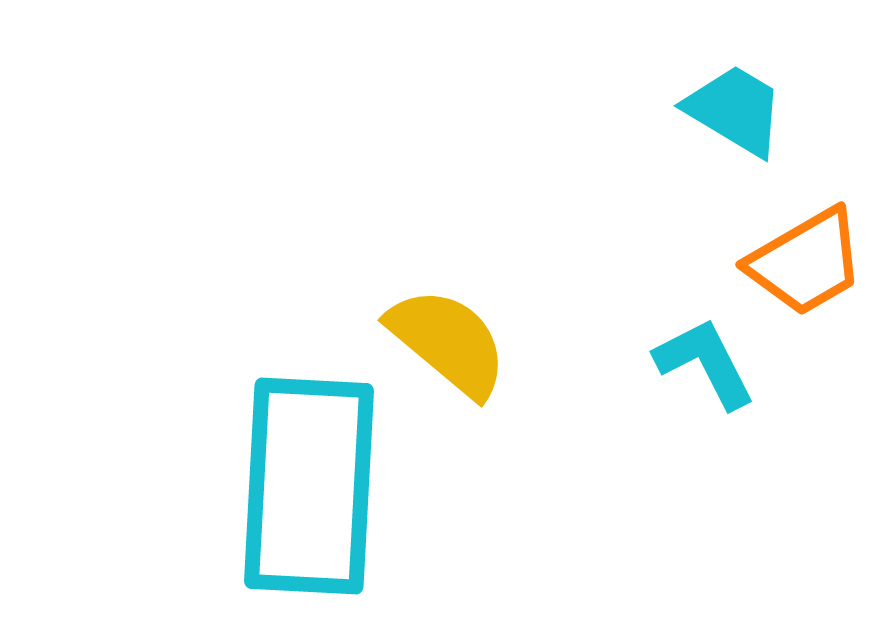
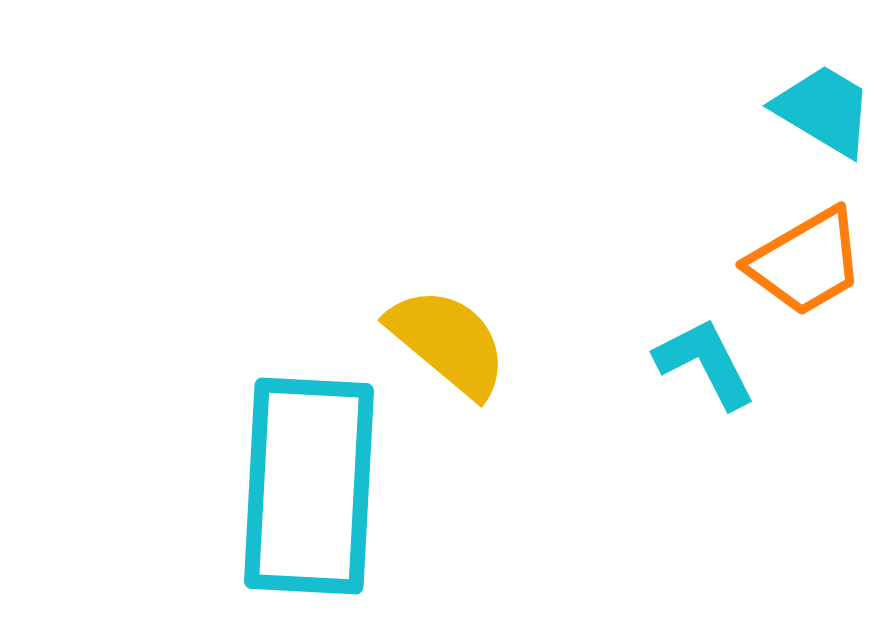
cyan trapezoid: moved 89 px right
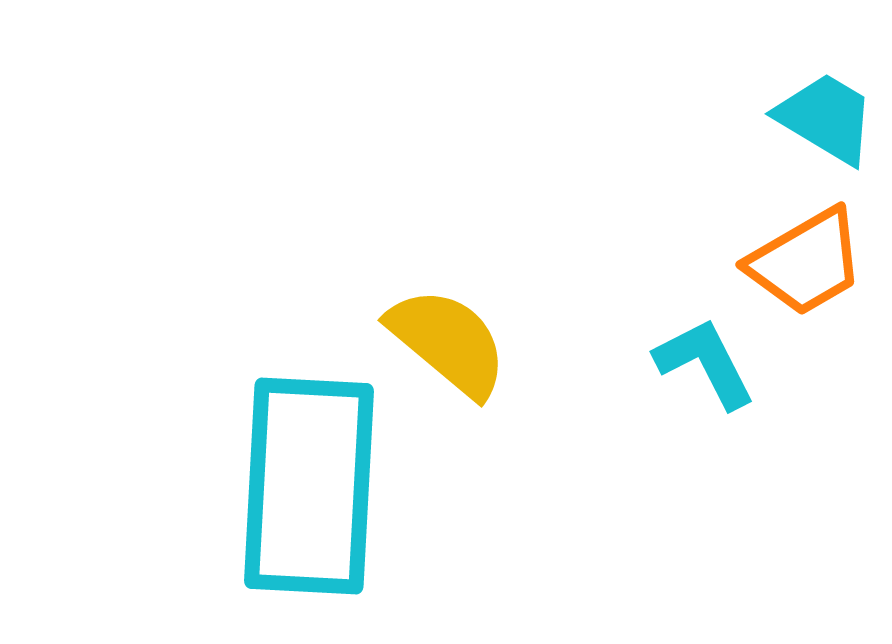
cyan trapezoid: moved 2 px right, 8 px down
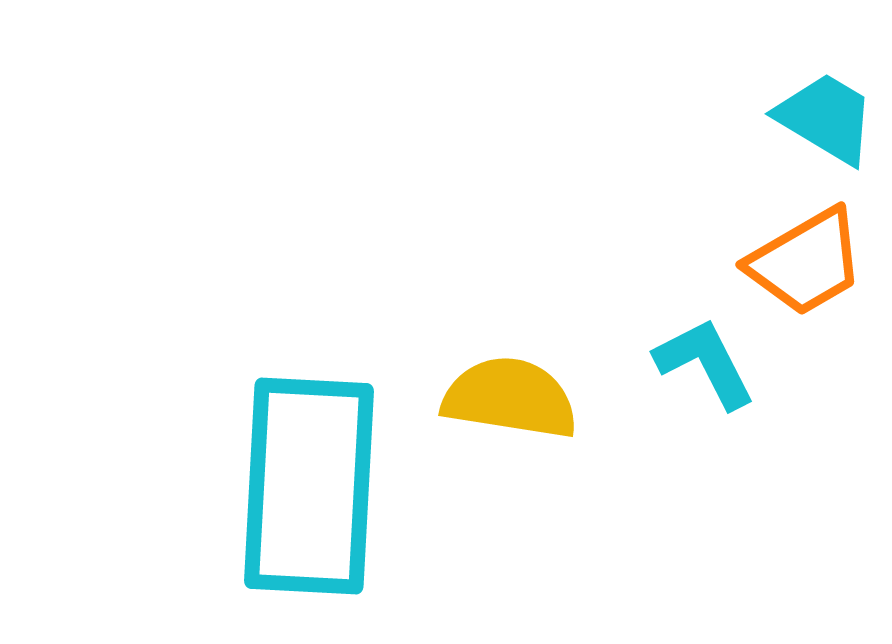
yellow semicircle: moved 62 px right, 56 px down; rotated 31 degrees counterclockwise
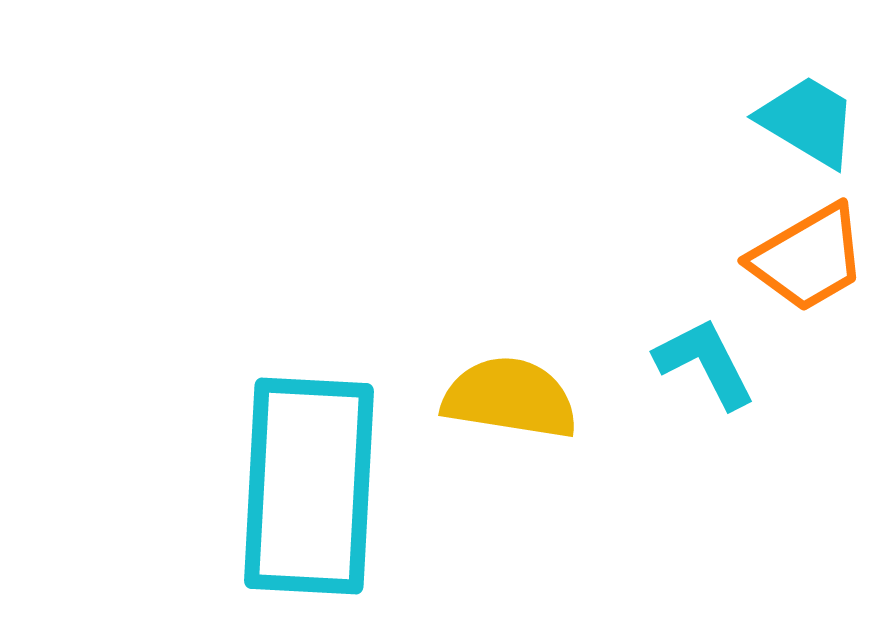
cyan trapezoid: moved 18 px left, 3 px down
orange trapezoid: moved 2 px right, 4 px up
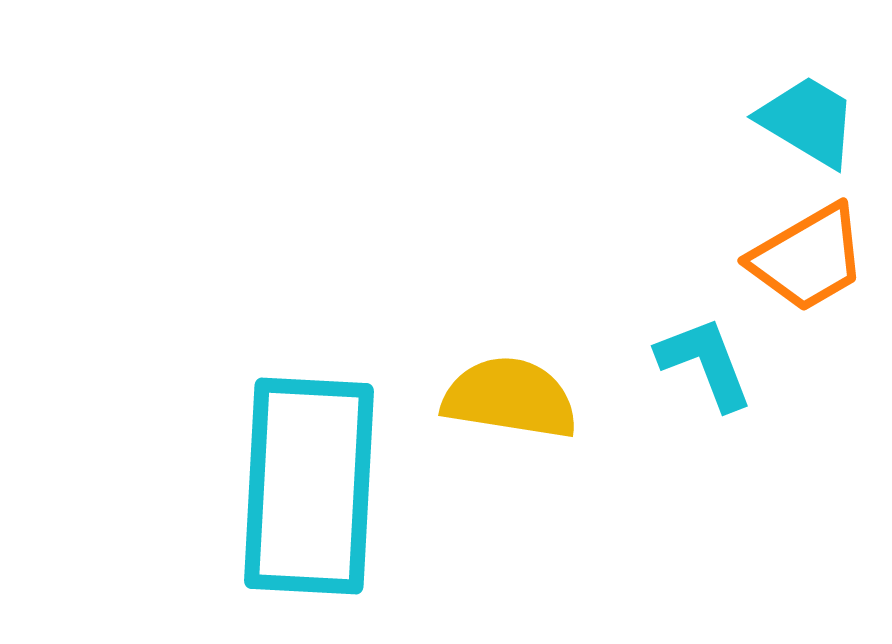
cyan L-shape: rotated 6 degrees clockwise
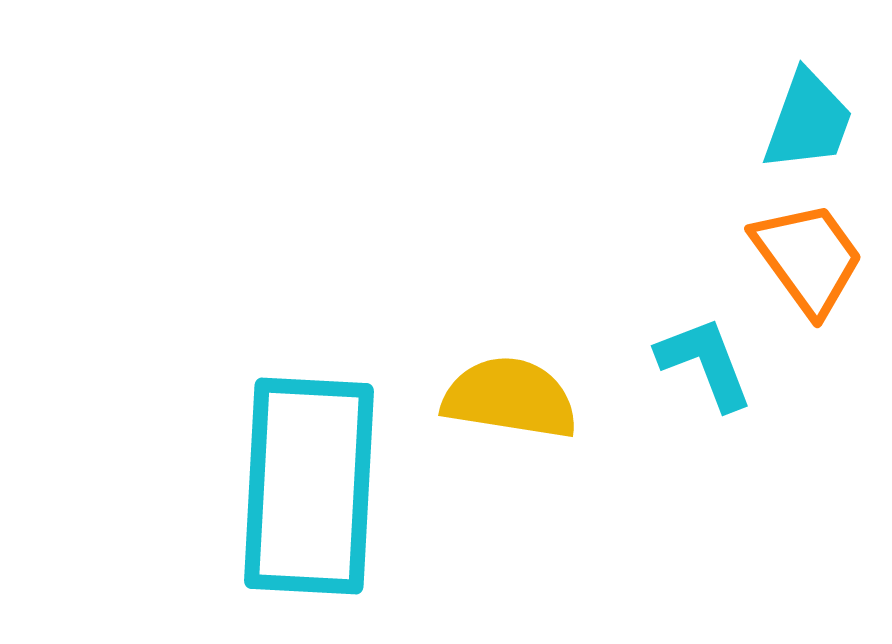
cyan trapezoid: rotated 79 degrees clockwise
orange trapezoid: rotated 96 degrees counterclockwise
